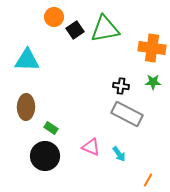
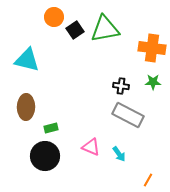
cyan triangle: rotated 12 degrees clockwise
gray rectangle: moved 1 px right, 1 px down
green rectangle: rotated 48 degrees counterclockwise
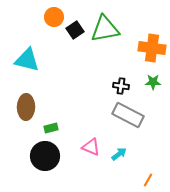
cyan arrow: rotated 91 degrees counterclockwise
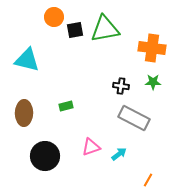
black square: rotated 24 degrees clockwise
brown ellipse: moved 2 px left, 6 px down
gray rectangle: moved 6 px right, 3 px down
green rectangle: moved 15 px right, 22 px up
pink triangle: rotated 42 degrees counterclockwise
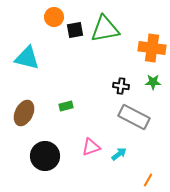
cyan triangle: moved 2 px up
brown ellipse: rotated 25 degrees clockwise
gray rectangle: moved 1 px up
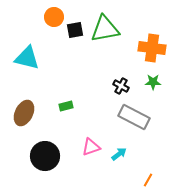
black cross: rotated 21 degrees clockwise
